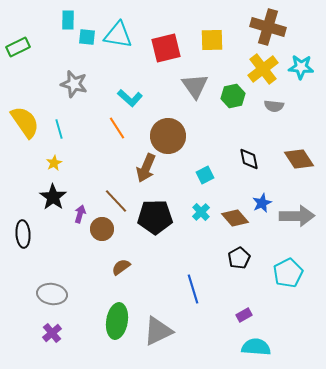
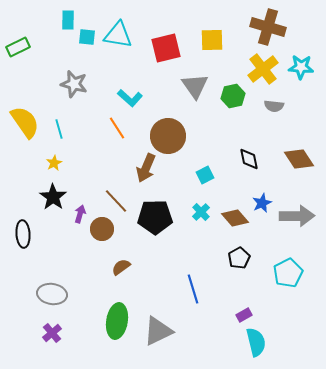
cyan semicircle at (256, 347): moved 5 px up; rotated 72 degrees clockwise
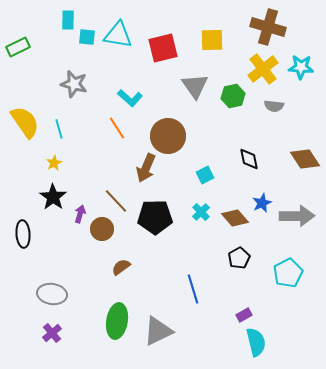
red square at (166, 48): moved 3 px left
brown diamond at (299, 159): moved 6 px right
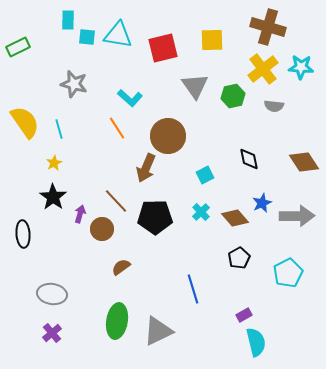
brown diamond at (305, 159): moved 1 px left, 3 px down
